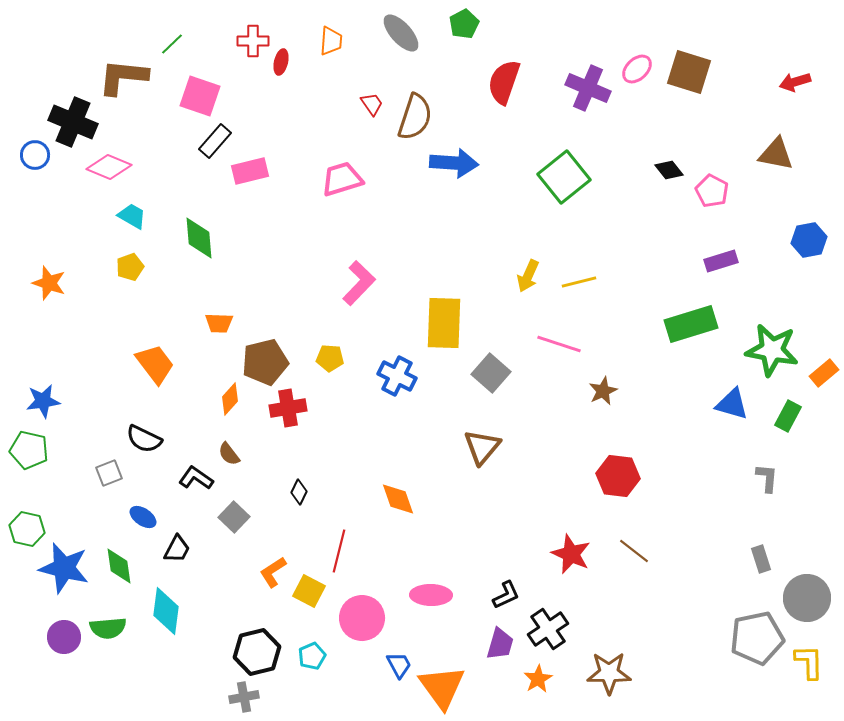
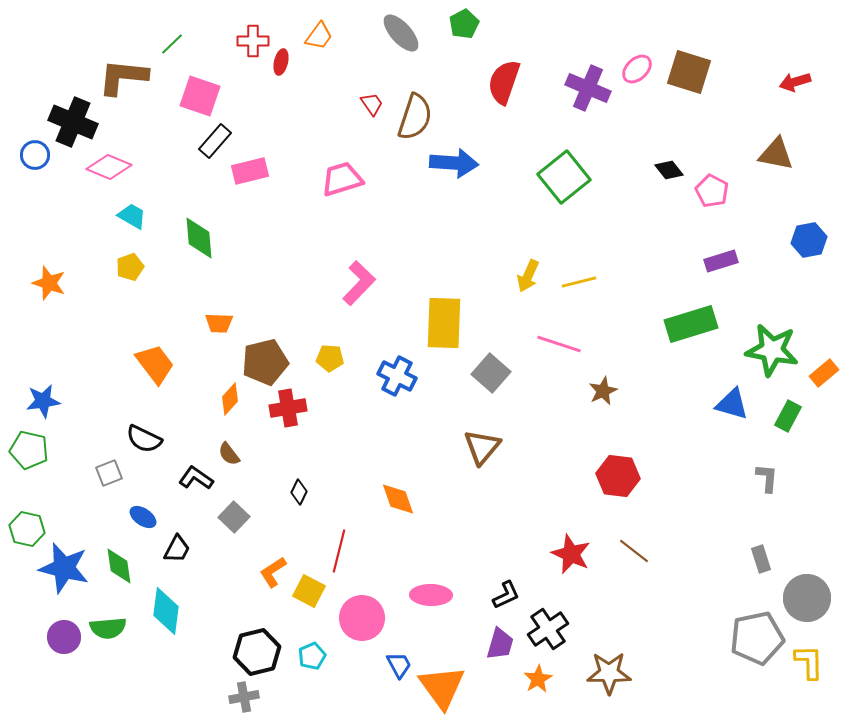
orange trapezoid at (331, 41): moved 12 px left, 5 px up; rotated 32 degrees clockwise
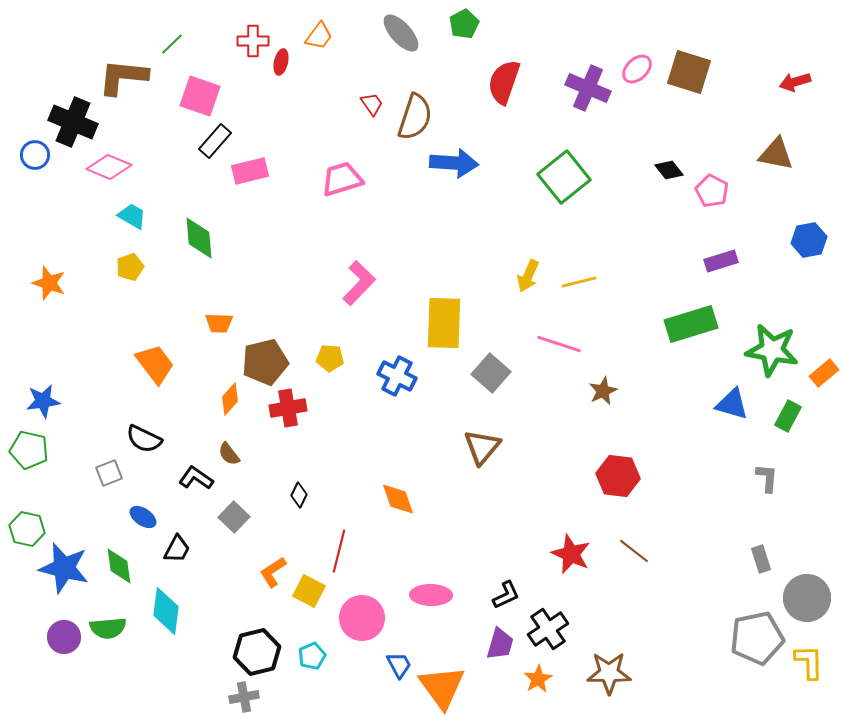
black diamond at (299, 492): moved 3 px down
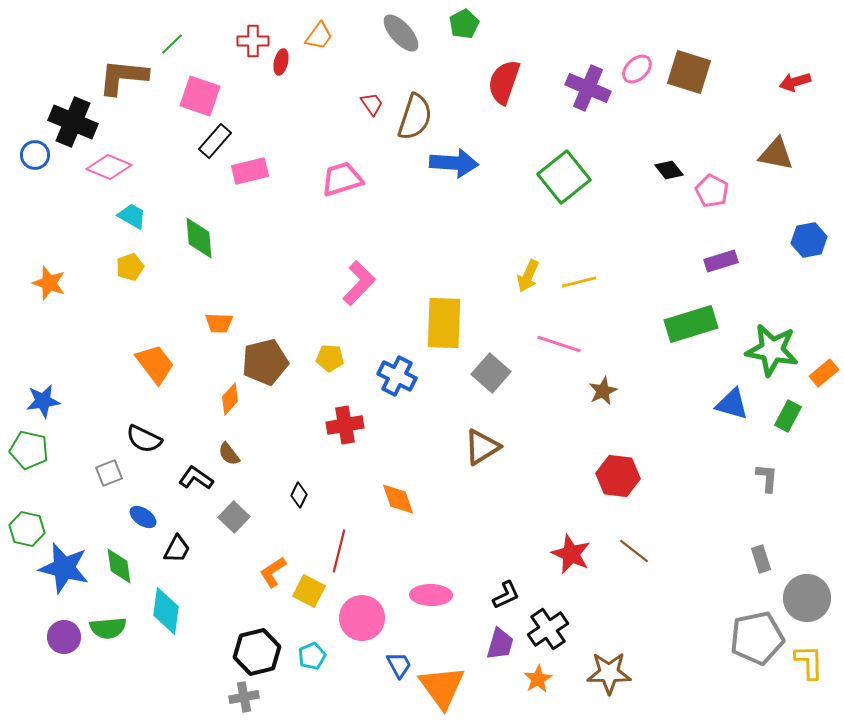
red cross at (288, 408): moved 57 px right, 17 px down
brown triangle at (482, 447): rotated 18 degrees clockwise
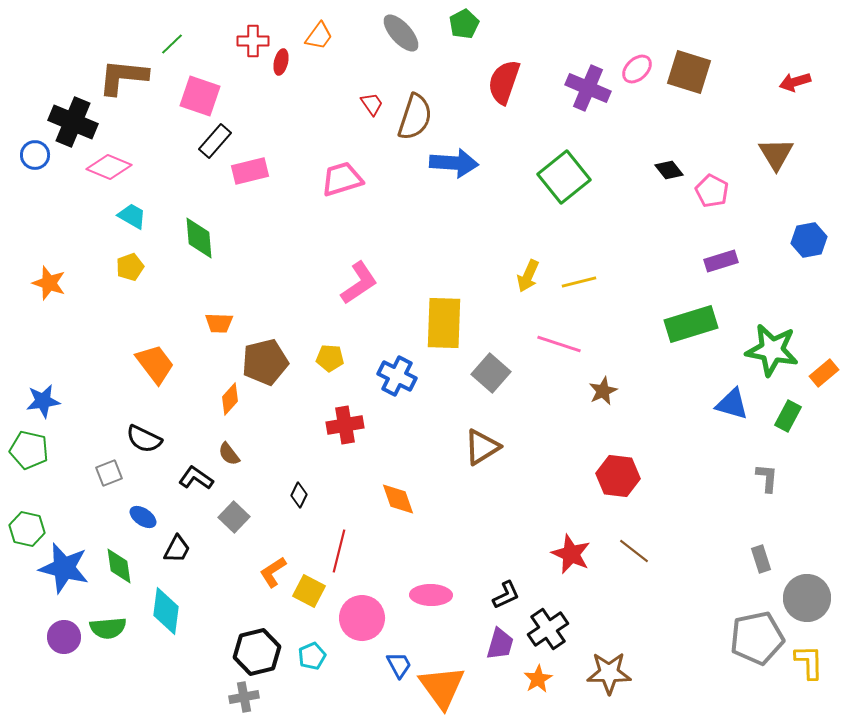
brown triangle at (776, 154): rotated 48 degrees clockwise
pink L-shape at (359, 283): rotated 12 degrees clockwise
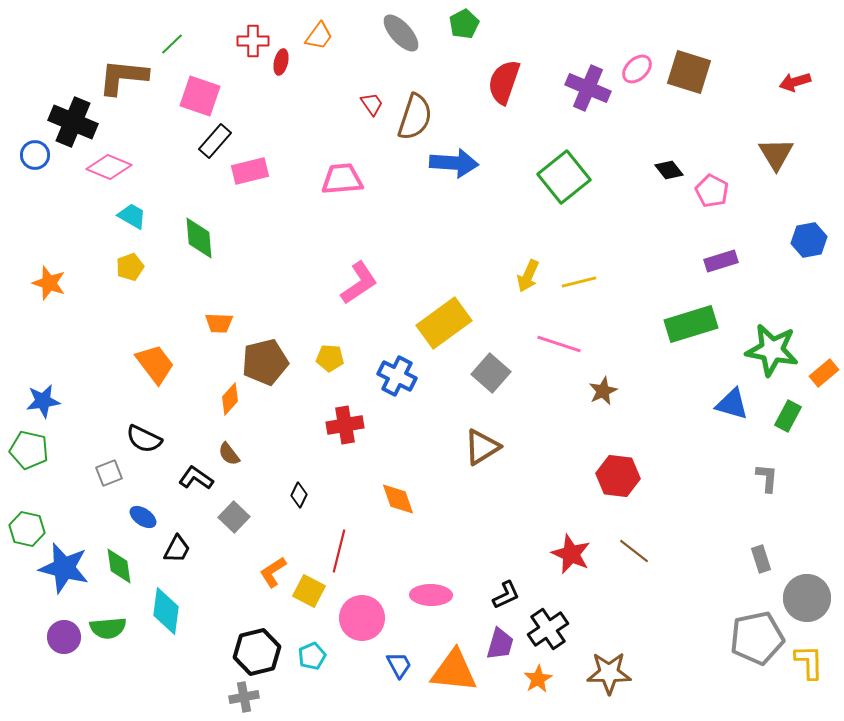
pink trapezoid at (342, 179): rotated 12 degrees clockwise
yellow rectangle at (444, 323): rotated 52 degrees clockwise
orange triangle at (442, 687): moved 12 px right, 16 px up; rotated 48 degrees counterclockwise
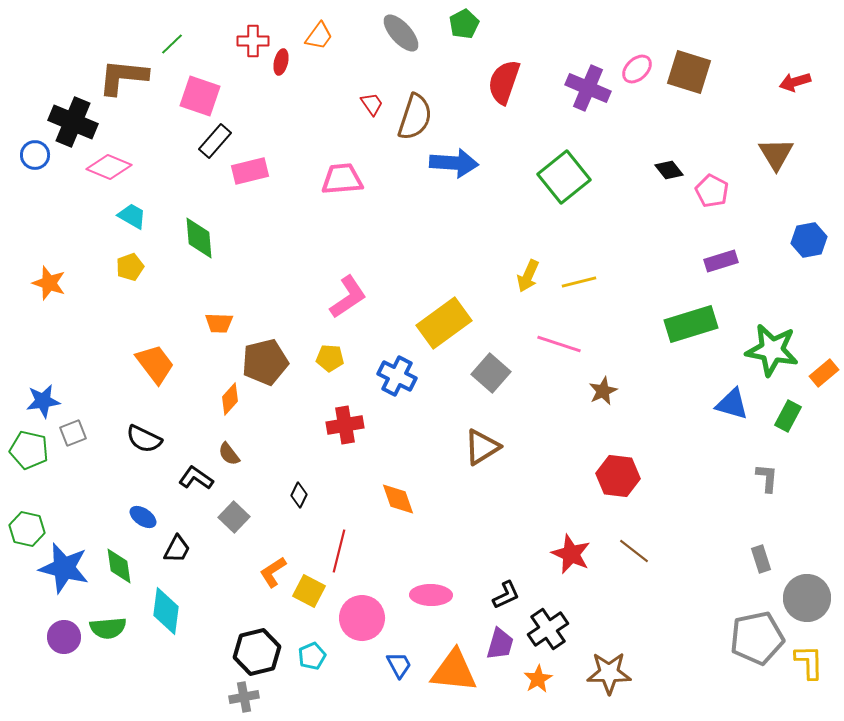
pink L-shape at (359, 283): moved 11 px left, 14 px down
gray square at (109, 473): moved 36 px left, 40 px up
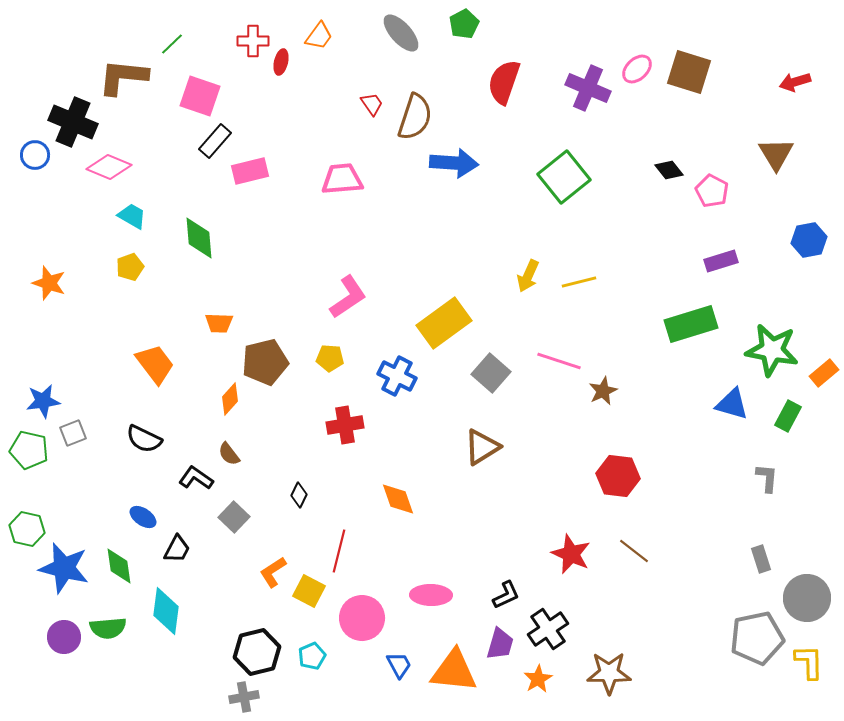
pink line at (559, 344): moved 17 px down
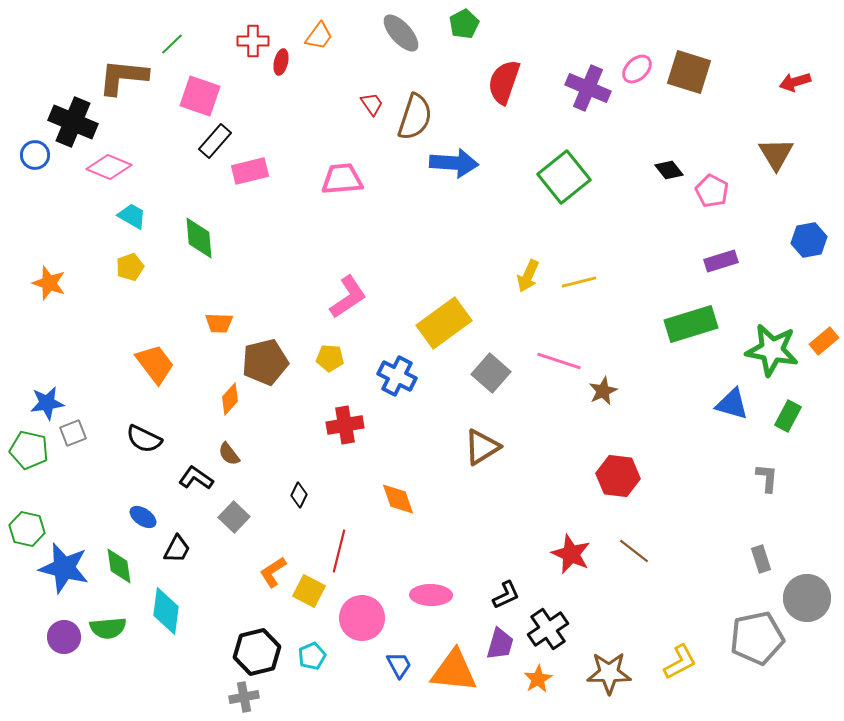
orange rectangle at (824, 373): moved 32 px up
blue star at (43, 401): moved 4 px right, 2 px down
yellow L-shape at (809, 662): moved 129 px left; rotated 63 degrees clockwise
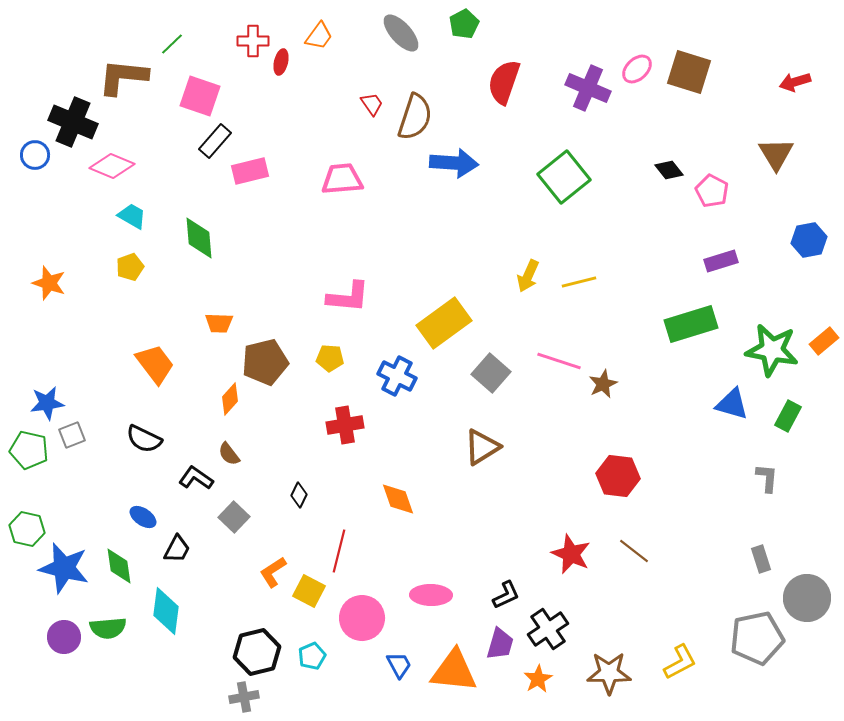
pink diamond at (109, 167): moved 3 px right, 1 px up
pink L-shape at (348, 297): rotated 39 degrees clockwise
brown star at (603, 391): moved 7 px up
gray square at (73, 433): moved 1 px left, 2 px down
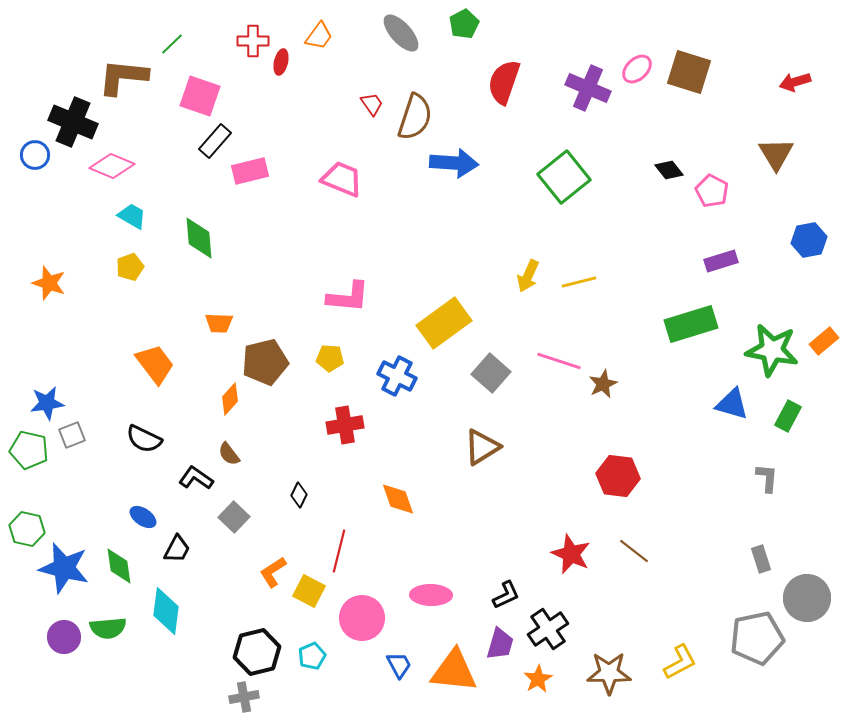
pink trapezoid at (342, 179): rotated 27 degrees clockwise
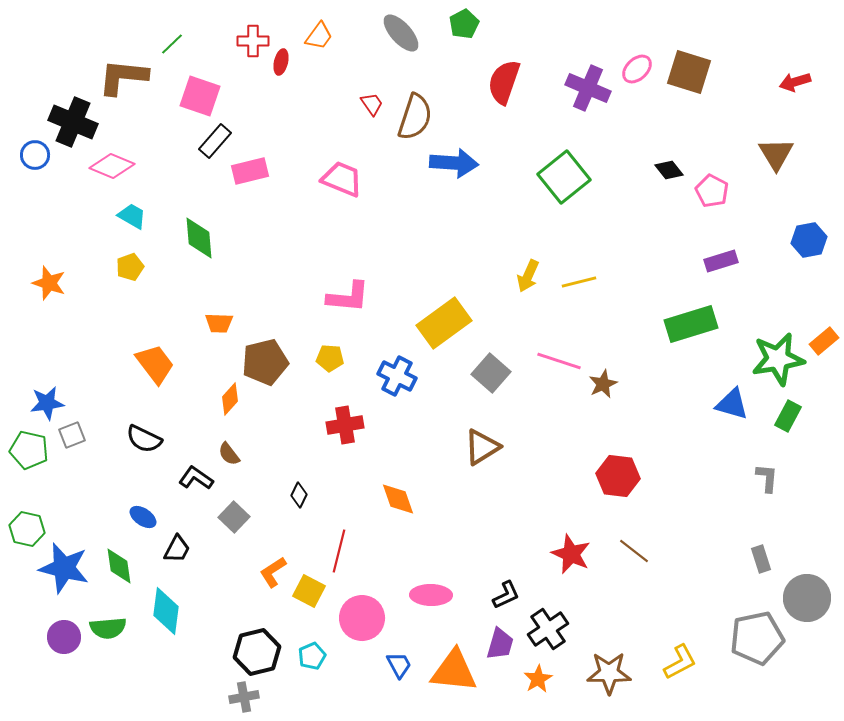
green star at (772, 350): moved 6 px right, 9 px down; rotated 20 degrees counterclockwise
